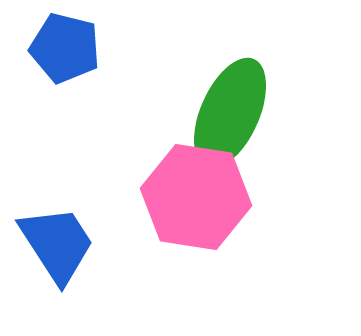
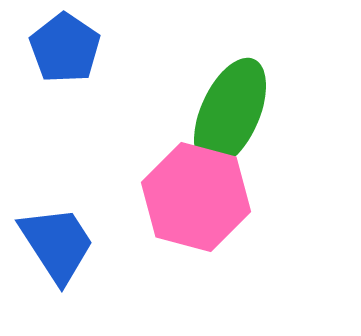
blue pentagon: rotated 20 degrees clockwise
pink hexagon: rotated 6 degrees clockwise
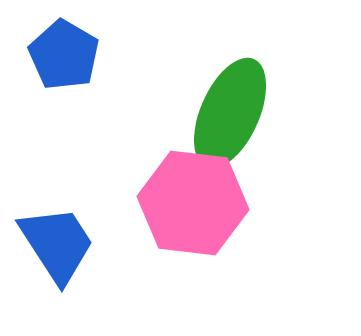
blue pentagon: moved 1 px left, 7 px down; rotated 4 degrees counterclockwise
pink hexagon: moved 3 px left, 6 px down; rotated 8 degrees counterclockwise
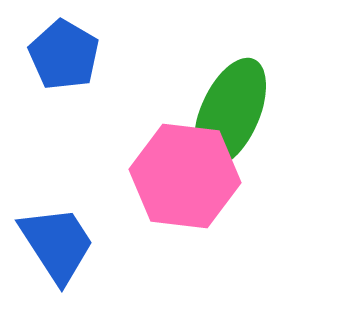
pink hexagon: moved 8 px left, 27 px up
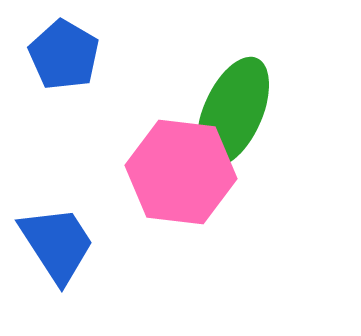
green ellipse: moved 3 px right, 1 px up
pink hexagon: moved 4 px left, 4 px up
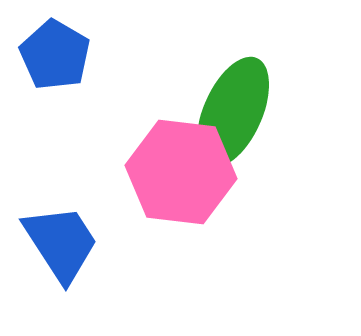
blue pentagon: moved 9 px left
blue trapezoid: moved 4 px right, 1 px up
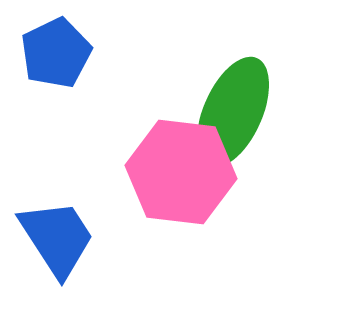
blue pentagon: moved 1 px right, 2 px up; rotated 16 degrees clockwise
blue trapezoid: moved 4 px left, 5 px up
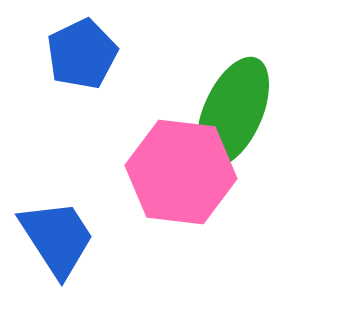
blue pentagon: moved 26 px right, 1 px down
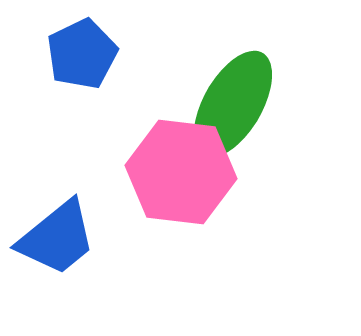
green ellipse: moved 8 px up; rotated 6 degrees clockwise
blue trapezoid: rotated 84 degrees clockwise
